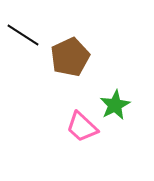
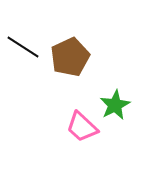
black line: moved 12 px down
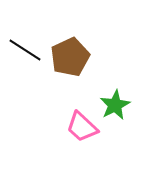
black line: moved 2 px right, 3 px down
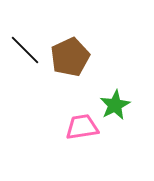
black line: rotated 12 degrees clockwise
pink trapezoid: rotated 128 degrees clockwise
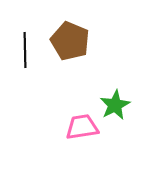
black line: rotated 44 degrees clockwise
brown pentagon: moved 16 px up; rotated 24 degrees counterclockwise
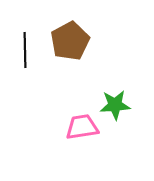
brown pentagon: rotated 21 degrees clockwise
green star: rotated 24 degrees clockwise
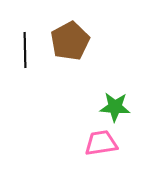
green star: moved 2 px down; rotated 8 degrees clockwise
pink trapezoid: moved 19 px right, 16 px down
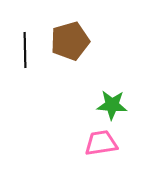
brown pentagon: rotated 12 degrees clockwise
green star: moved 3 px left, 2 px up
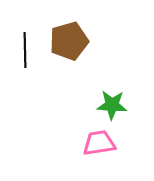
brown pentagon: moved 1 px left
pink trapezoid: moved 2 px left
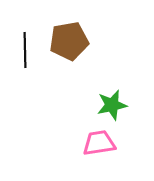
brown pentagon: rotated 6 degrees clockwise
green star: rotated 16 degrees counterclockwise
